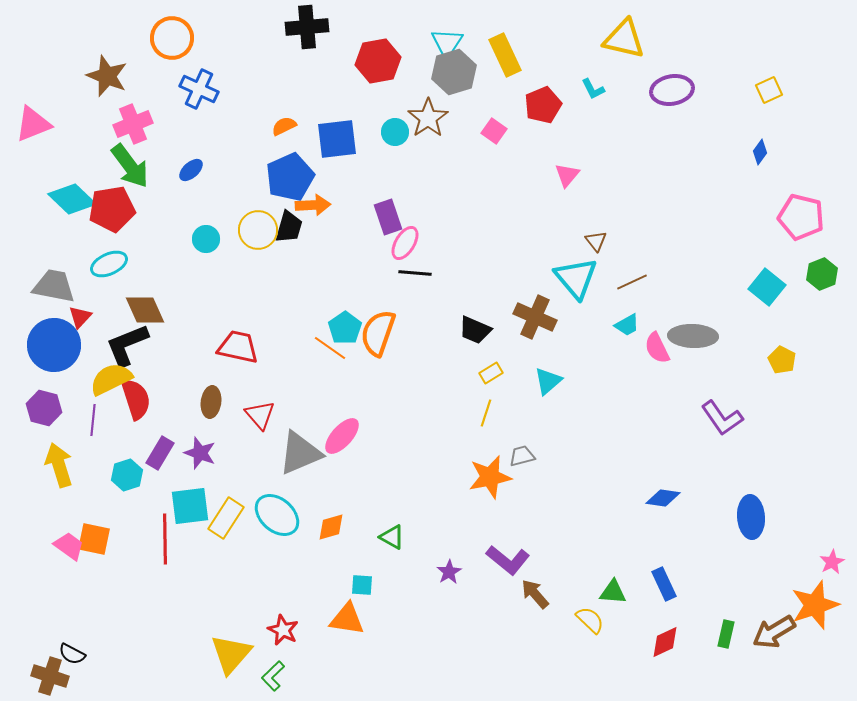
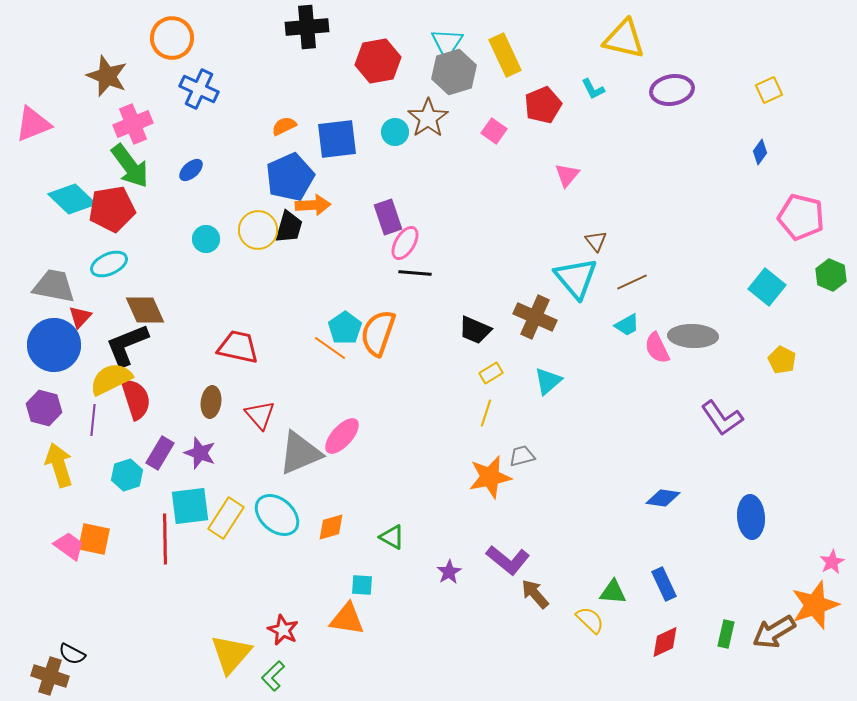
green hexagon at (822, 274): moved 9 px right, 1 px down; rotated 16 degrees counterclockwise
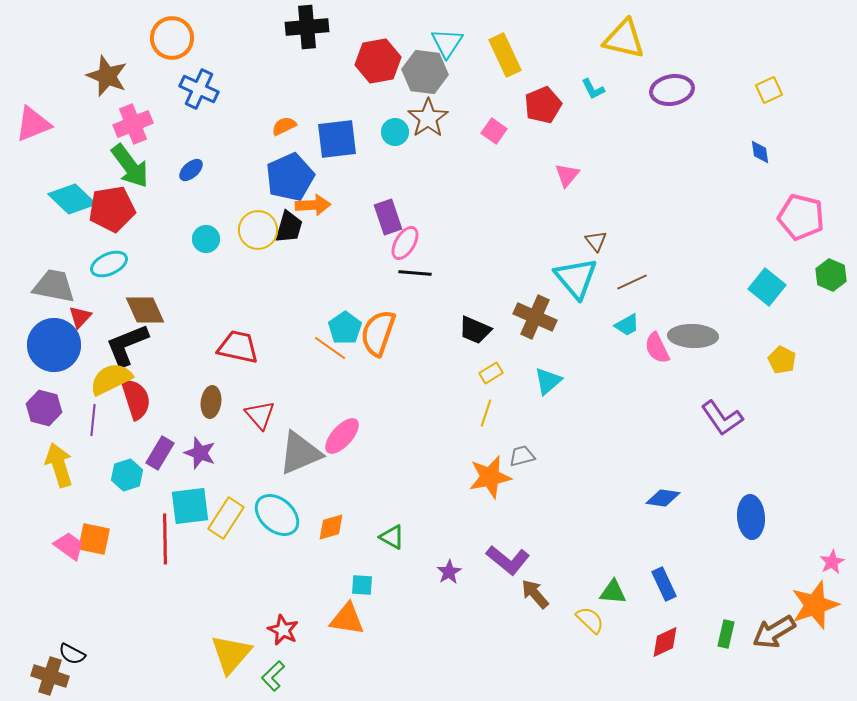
gray hexagon at (454, 72): moved 29 px left; rotated 24 degrees clockwise
blue diamond at (760, 152): rotated 45 degrees counterclockwise
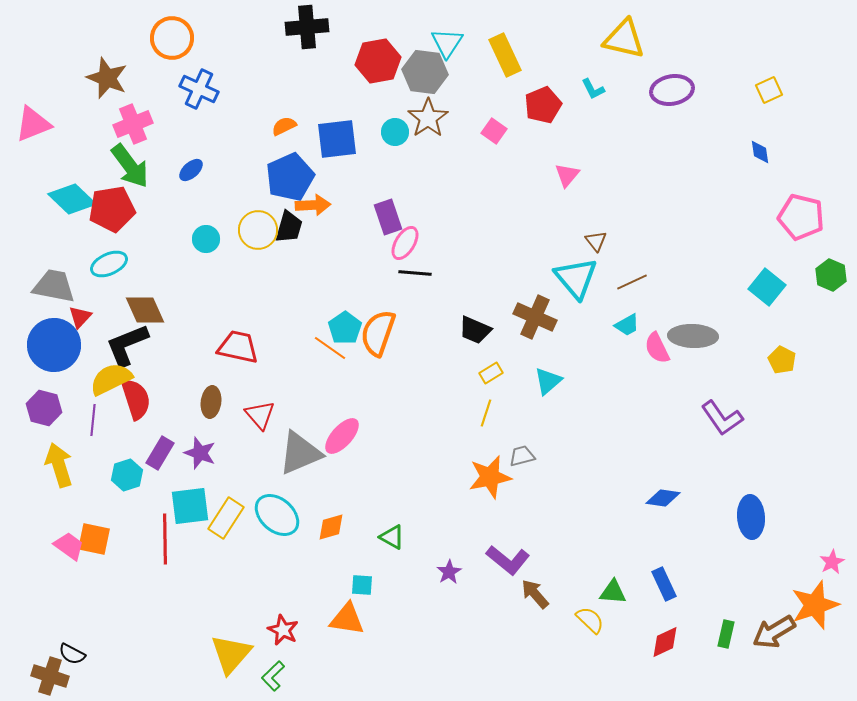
brown star at (107, 76): moved 2 px down
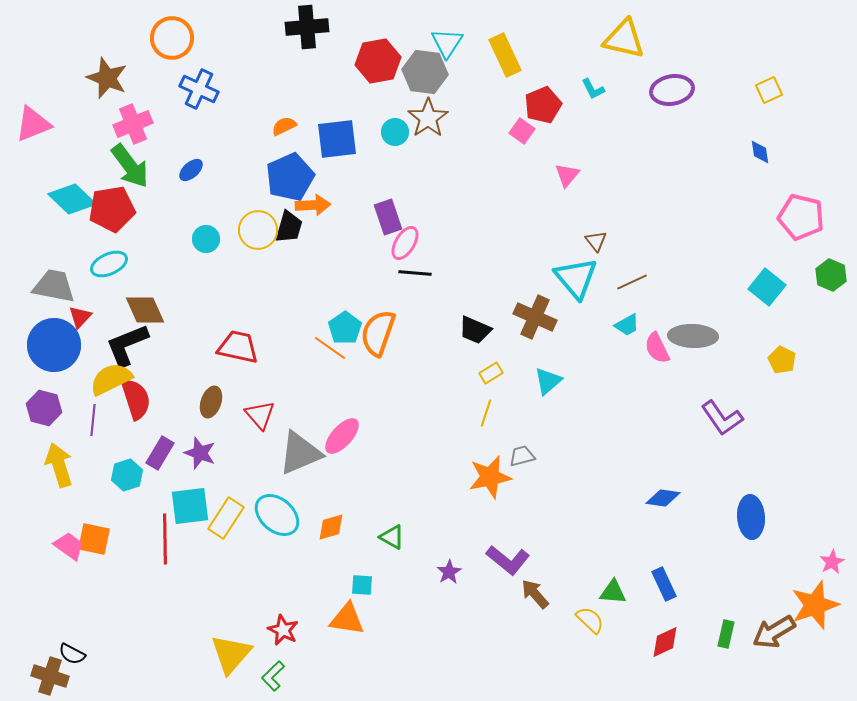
pink square at (494, 131): moved 28 px right
brown ellipse at (211, 402): rotated 12 degrees clockwise
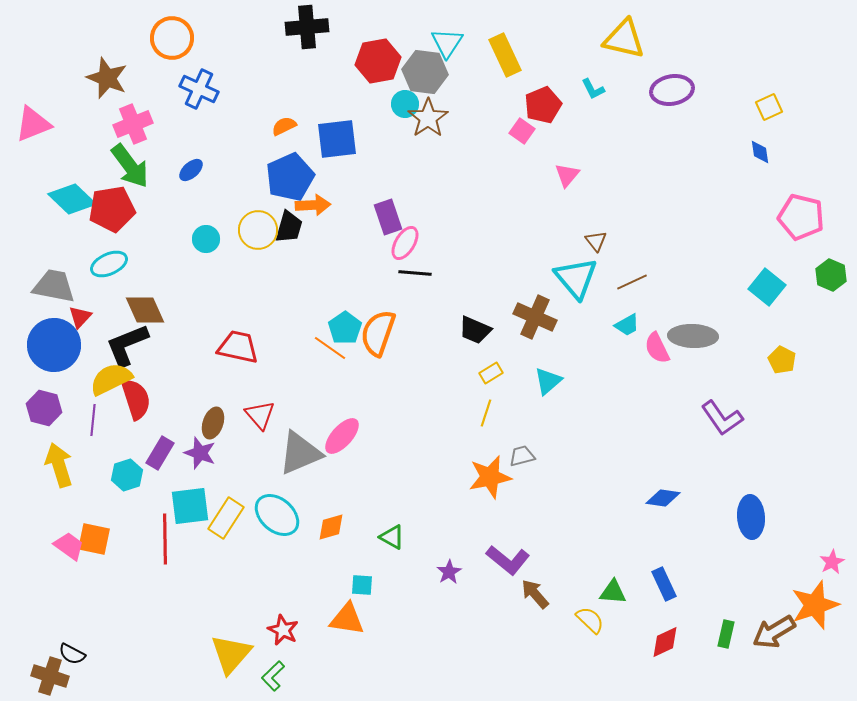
yellow square at (769, 90): moved 17 px down
cyan circle at (395, 132): moved 10 px right, 28 px up
brown ellipse at (211, 402): moved 2 px right, 21 px down
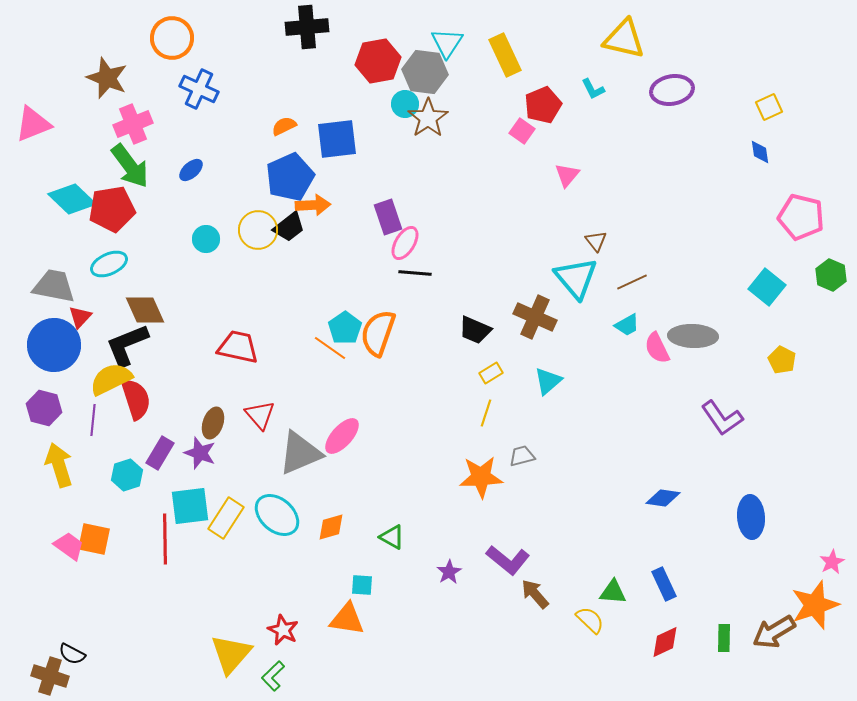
black trapezoid at (289, 227): rotated 36 degrees clockwise
orange star at (490, 477): moved 9 px left; rotated 9 degrees clockwise
green rectangle at (726, 634): moved 2 px left, 4 px down; rotated 12 degrees counterclockwise
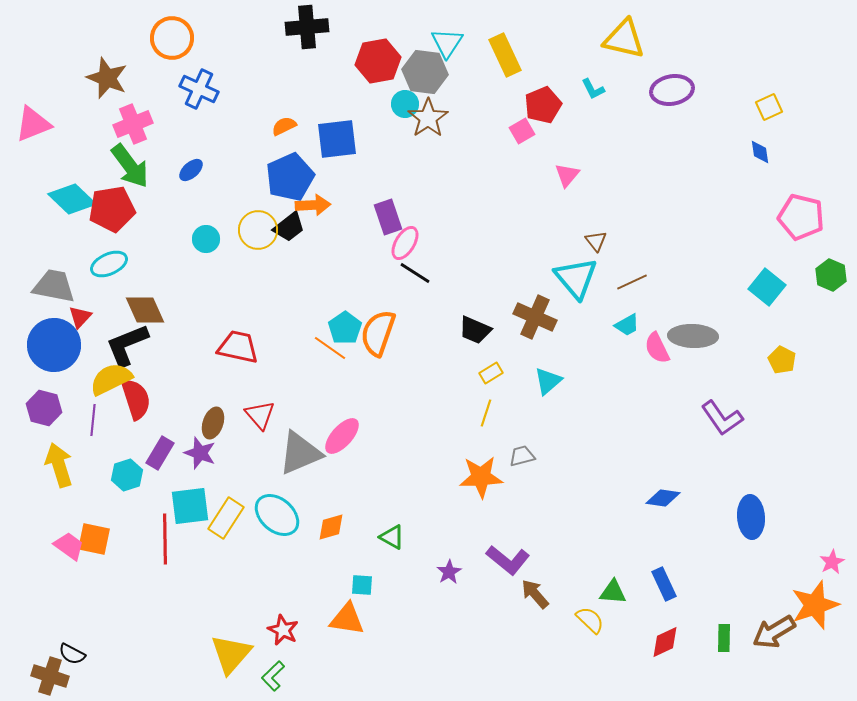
pink square at (522, 131): rotated 25 degrees clockwise
black line at (415, 273): rotated 28 degrees clockwise
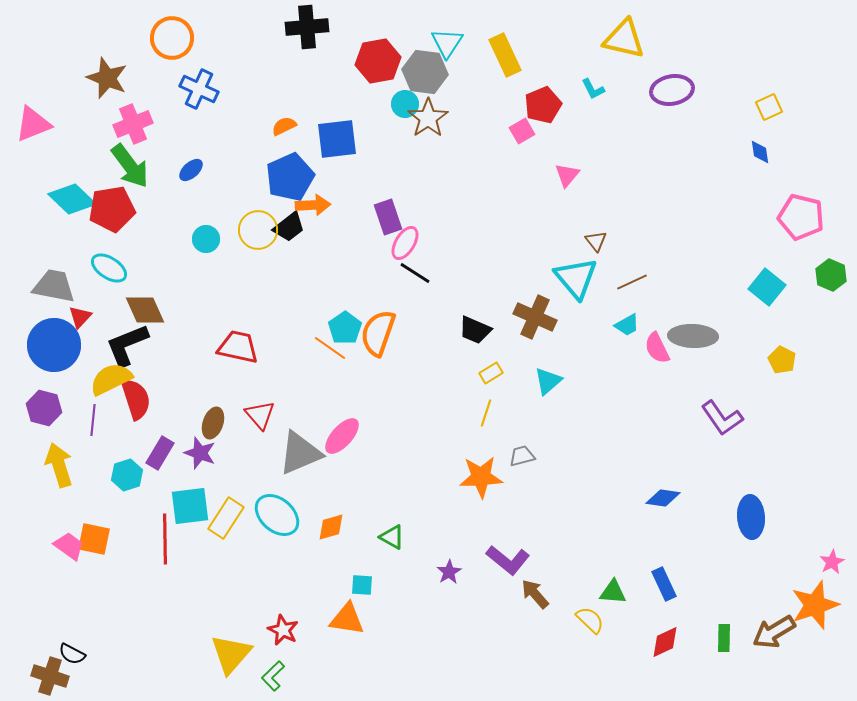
cyan ellipse at (109, 264): moved 4 px down; rotated 57 degrees clockwise
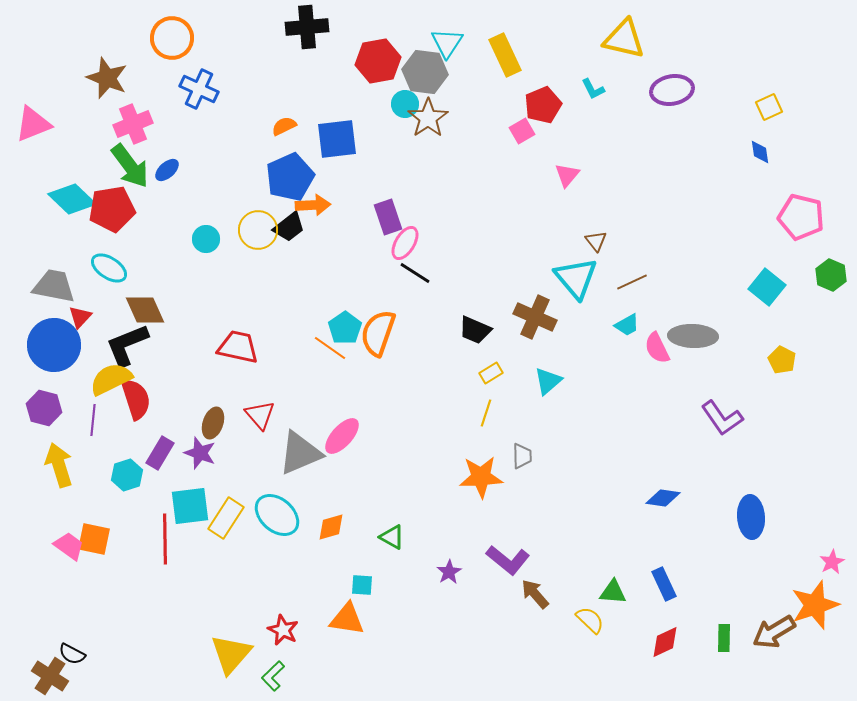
blue ellipse at (191, 170): moved 24 px left
gray trapezoid at (522, 456): rotated 104 degrees clockwise
brown cross at (50, 676): rotated 15 degrees clockwise
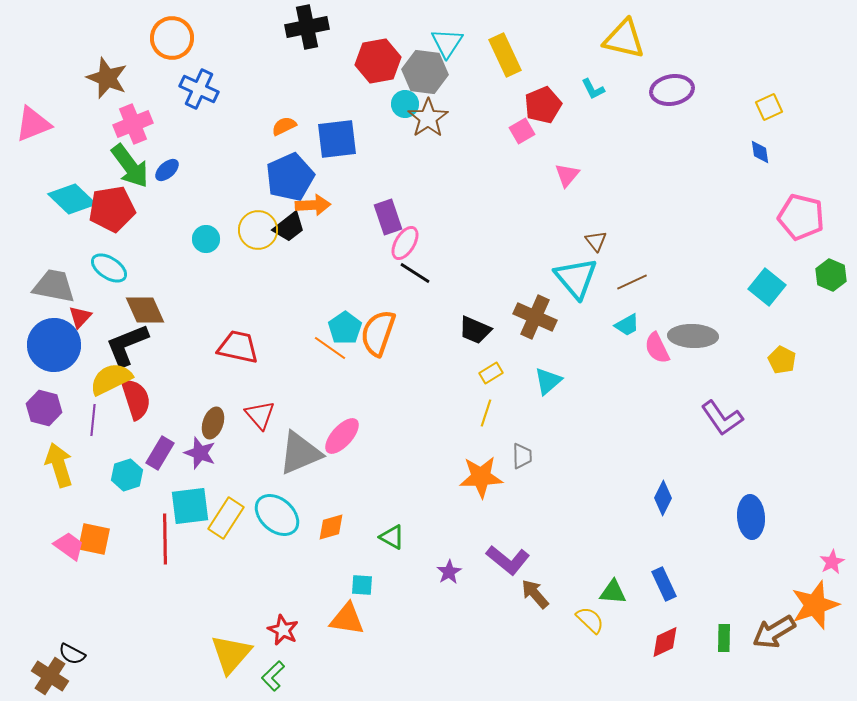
black cross at (307, 27): rotated 6 degrees counterclockwise
blue diamond at (663, 498): rotated 72 degrees counterclockwise
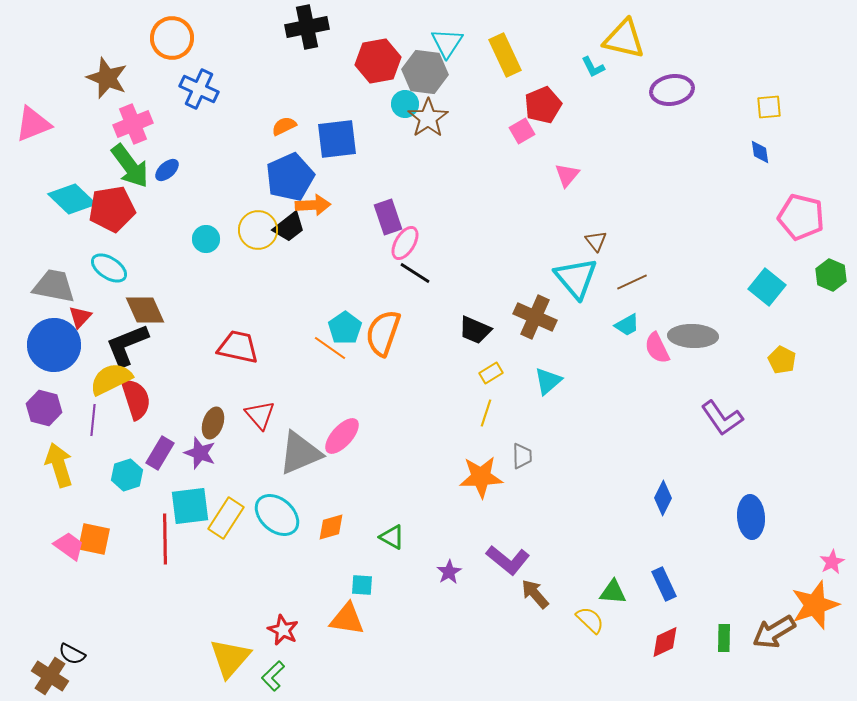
cyan L-shape at (593, 89): moved 22 px up
yellow square at (769, 107): rotated 20 degrees clockwise
orange semicircle at (378, 333): moved 5 px right
yellow triangle at (231, 654): moved 1 px left, 4 px down
